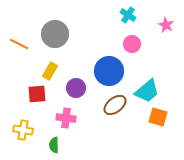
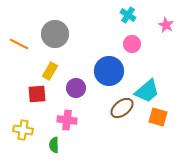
brown ellipse: moved 7 px right, 3 px down
pink cross: moved 1 px right, 2 px down
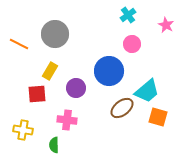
cyan cross: rotated 21 degrees clockwise
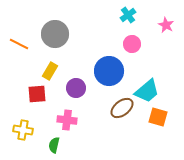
green semicircle: rotated 14 degrees clockwise
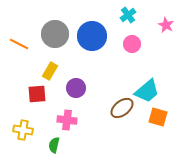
blue circle: moved 17 px left, 35 px up
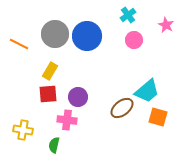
blue circle: moved 5 px left
pink circle: moved 2 px right, 4 px up
purple circle: moved 2 px right, 9 px down
red square: moved 11 px right
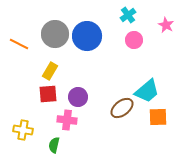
orange square: rotated 18 degrees counterclockwise
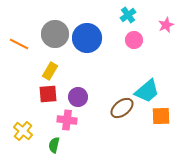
pink star: rotated 21 degrees clockwise
blue circle: moved 2 px down
orange square: moved 3 px right, 1 px up
yellow cross: moved 1 px down; rotated 30 degrees clockwise
